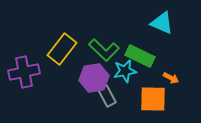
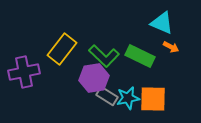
green L-shape: moved 6 px down
cyan star: moved 3 px right, 27 px down
orange arrow: moved 31 px up
gray rectangle: rotated 30 degrees counterclockwise
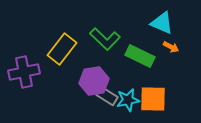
green L-shape: moved 1 px right, 17 px up
purple hexagon: moved 3 px down
cyan star: moved 2 px down
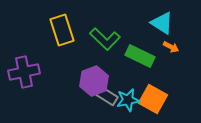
cyan triangle: rotated 10 degrees clockwise
yellow rectangle: moved 19 px up; rotated 56 degrees counterclockwise
purple hexagon: rotated 12 degrees counterclockwise
orange square: rotated 28 degrees clockwise
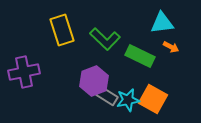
cyan triangle: rotated 40 degrees counterclockwise
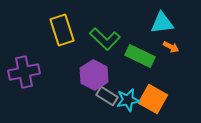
purple hexagon: moved 6 px up; rotated 12 degrees counterclockwise
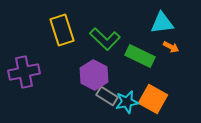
cyan star: moved 1 px left, 2 px down
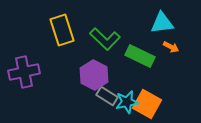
orange square: moved 6 px left, 5 px down
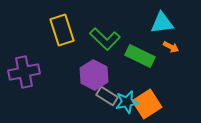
orange square: rotated 28 degrees clockwise
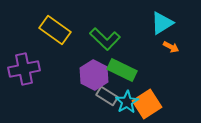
cyan triangle: rotated 25 degrees counterclockwise
yellow rectangle: moved 7 px left; rotated 36 degrees counterclockwise
green rectangle: moved 18 px left, 14 px down
purple cross: moved 3 px up
cyan star: rotated 20 degrees counterclockwise
